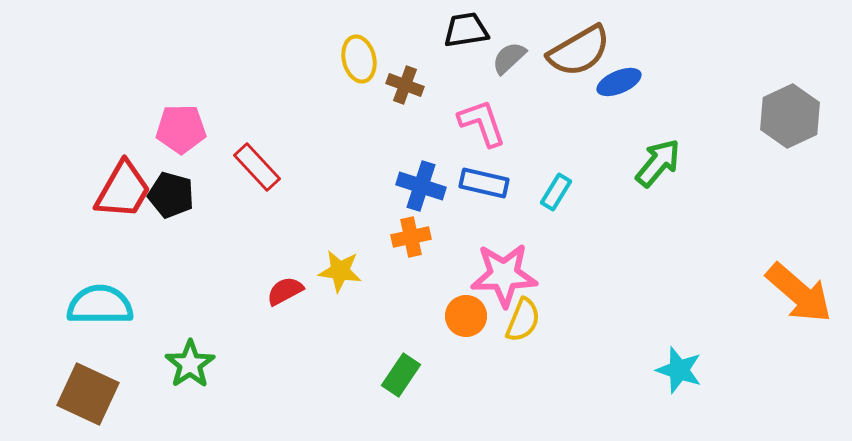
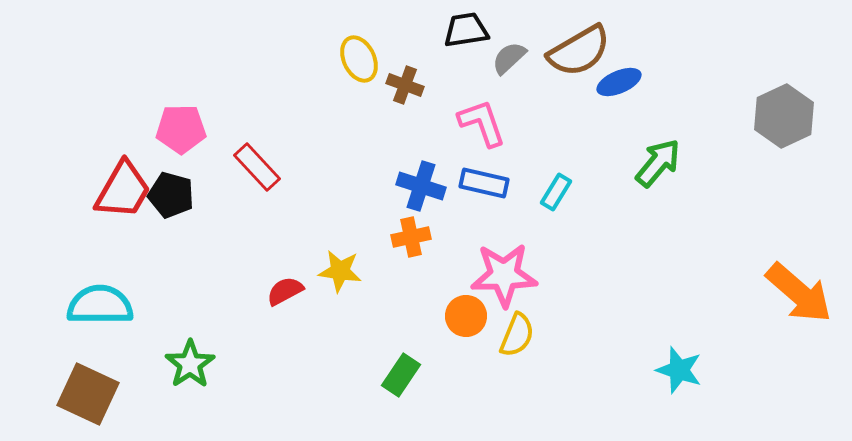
yellow ellipse: rotated 12 degrees counterclockwise
gray hexagon: moved 6 px left
yellow semicircle: moved 6 px left, 15 px down
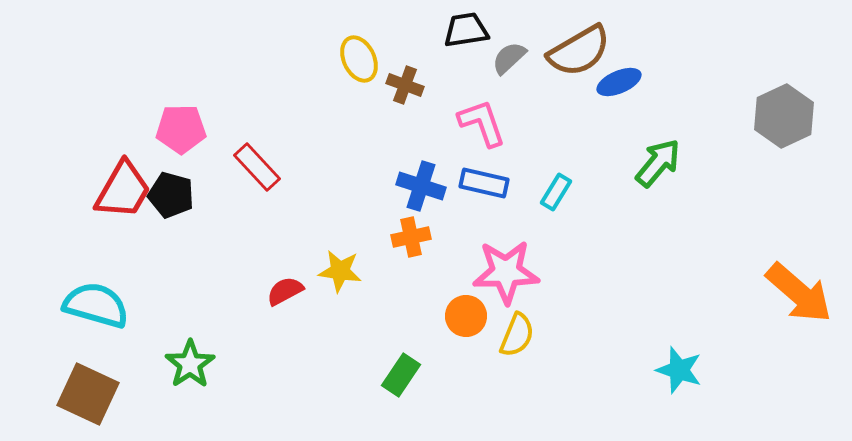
pink star: moved 2 px right, 3 px up
cyan semicircle: moved 4 px left; rotated 16 degrees clockwise
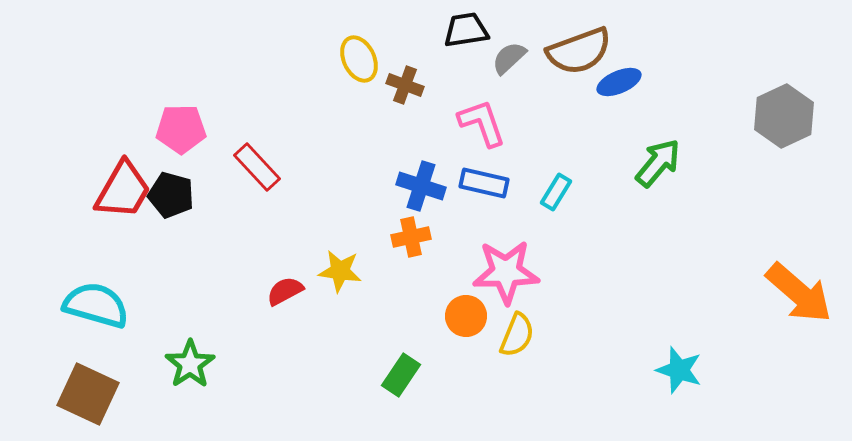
brown semicircle: rotated 10 degrees clockwise
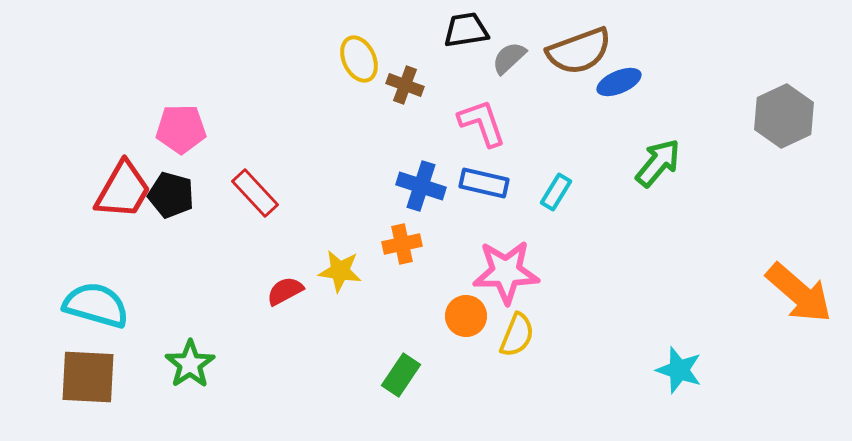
red rectangle: moved 2 px left, 26 px down
orange cross: moved 9 px left, 7 px down
brown square: moved 17 px up; rotated 22 degrees counterclockwise
